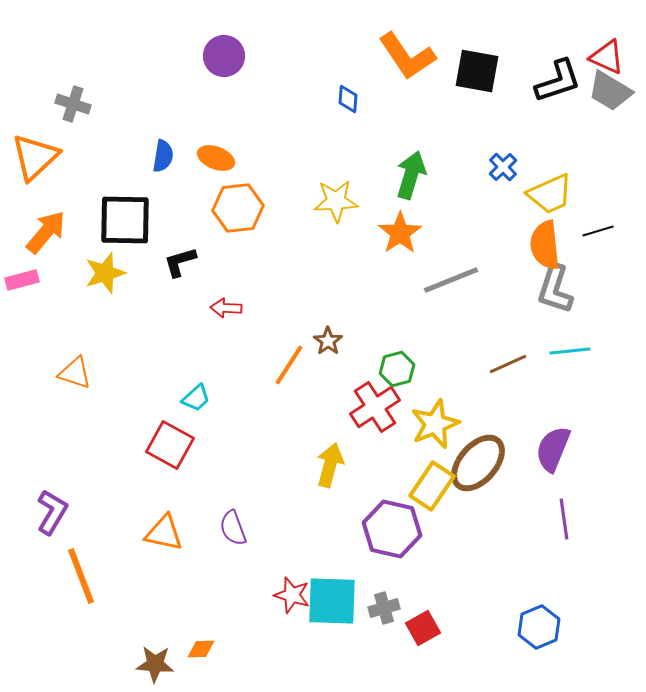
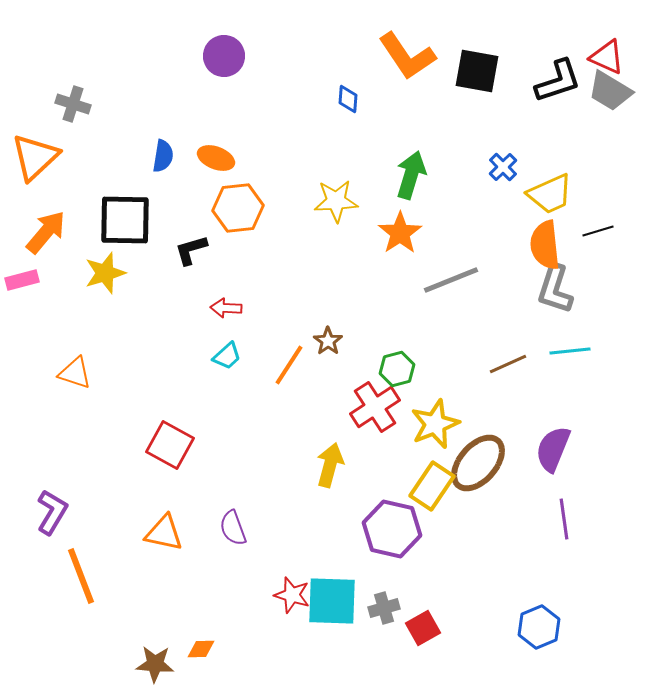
black L-shape at (180, 262): moved 11 px right, 12 px up
cyan trapezoid at (196, 398): moved 31 px right, 42 px up
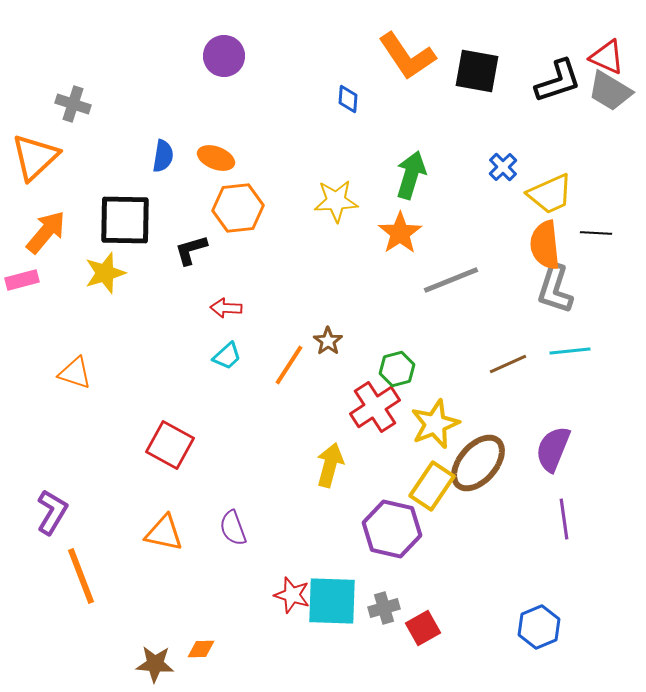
black line at (598, 231): moved 2 px left, 2 px down; rotated 20 degrees clockwise
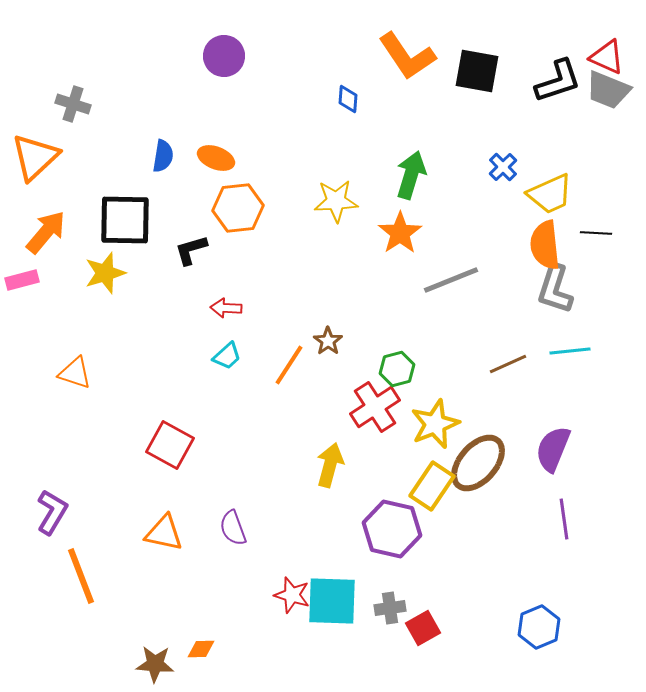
gray trapezoid at (610, 91): moved 2 px left, 1 px up; rotated 9 degrees counterclockwise
gray cross at (384, 608): moved 6 px right; rotated 8 degrees clockwise
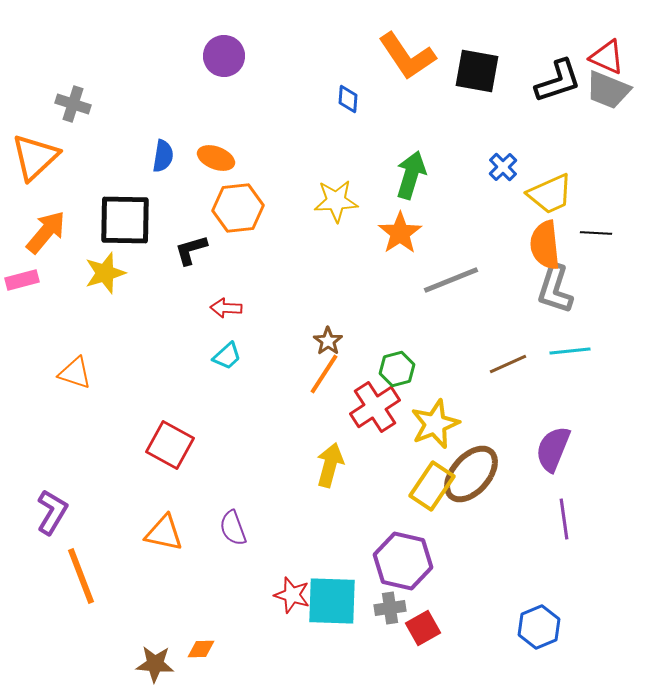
orange line at (289, 365): moved 35 px right, 9 px down
brown ellipse at (478, 463): moved 7 px left, 11 px down
purple hexagon at (392, 529): moved 11 px right, 32 px down
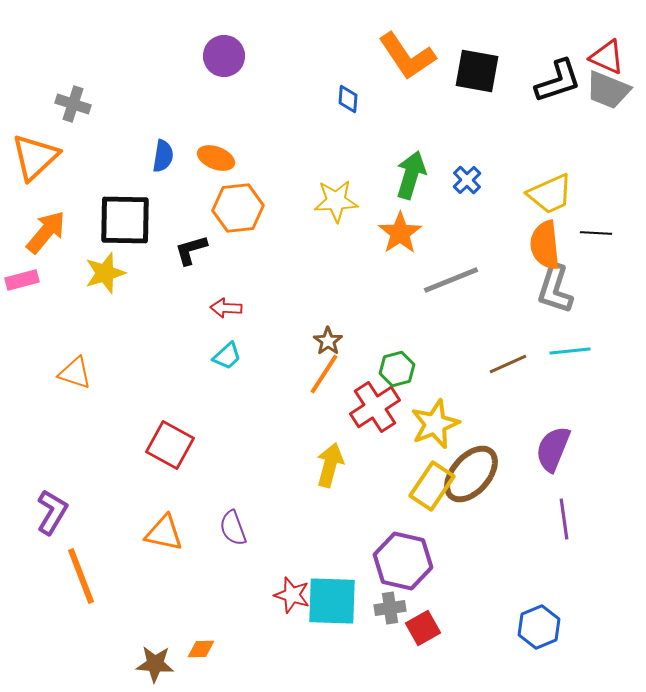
blue cross at (503, 167): moved 36 px left, 13 px down
